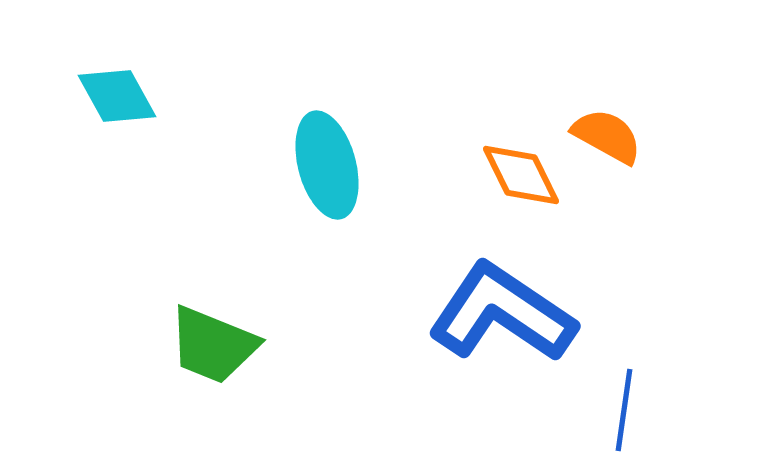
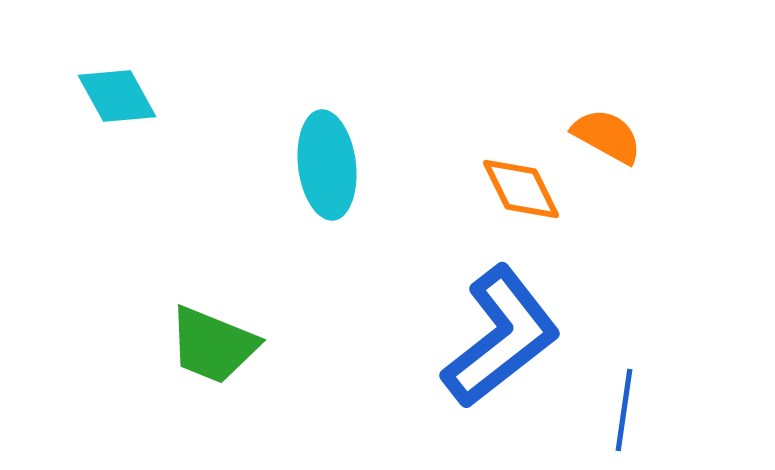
cyan ellipse: rotated 8 degrees clockwise
orange diamond: moved 14 px down
blue L-shape: moved 1 px left, 24 px down; rotated 108 degrees clockwise
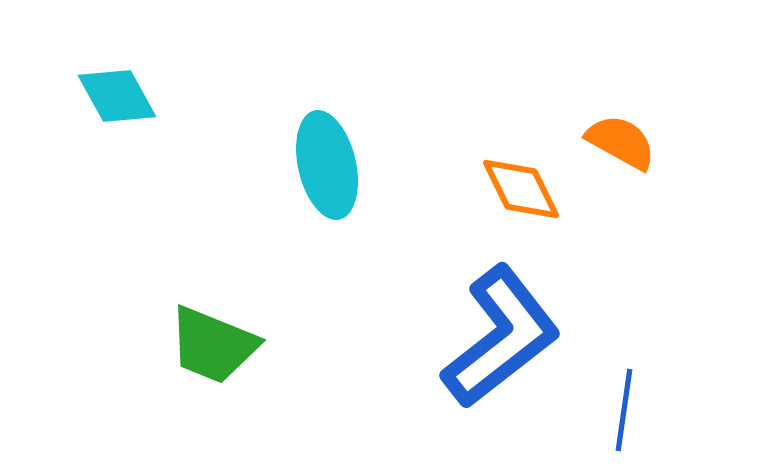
orange semicircle: moved 14 px right, 6 px down
cyan ellipse: rotated 6 degrees counterclockwise
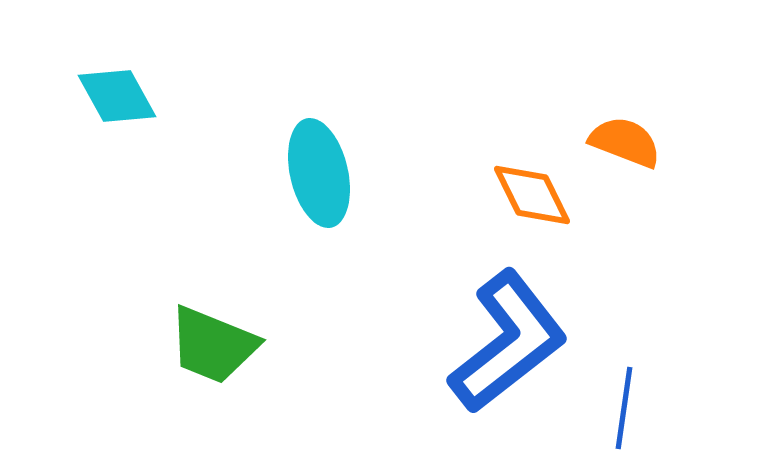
orange semicircle: moved 4 px right; rotated 8 degrees counterclockwise
cyan ellipse: moved 8 px left, 8 px down
orange diamond: moved 11 px right, 6 px down
blue L-shape: moved 7 px right, 5 px down
blue line: moved 2 px up
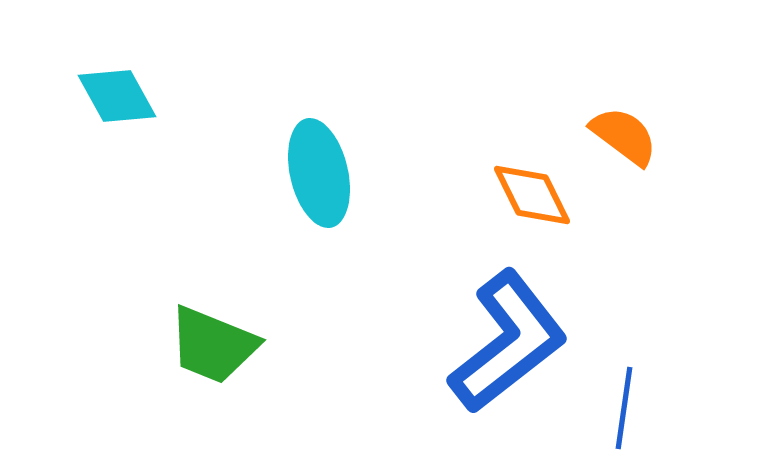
orange semicircle: moved 1 px left, 6 px up; rotated 16 degrees clockwise
